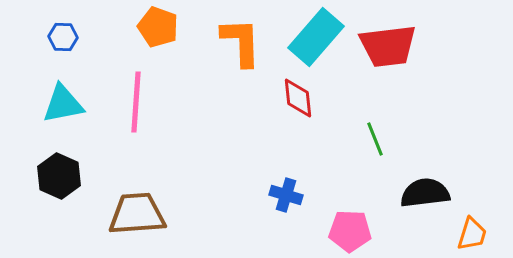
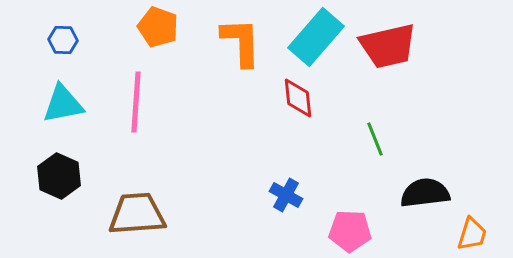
blue hexagon: moved 3 px down
red trapezoid: rotated 6 degrees counterclockwise
blue cross: rotated 12 degrees clockwise
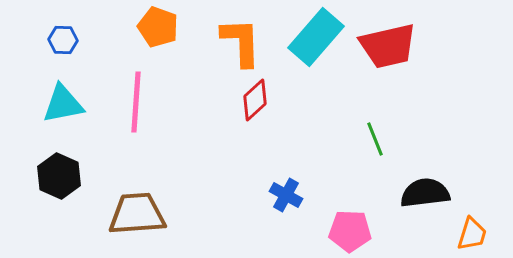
red diamond: moved 43 px left, 2 px down; rotated 54 degrees clockwise
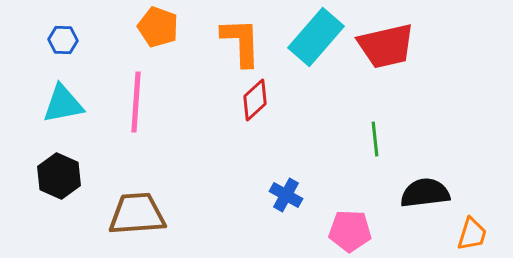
red trapezoid: moved 2 px left
green line: rotated 16 degrees clockwise
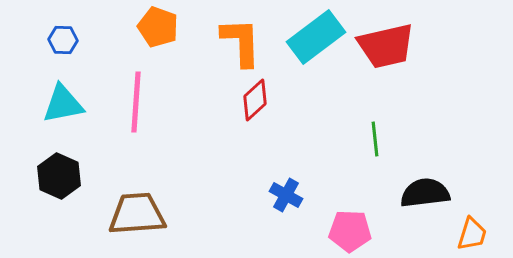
cyan rectangle: rotated 12 degrees clockwise
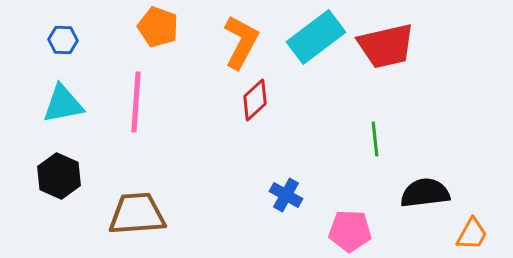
orange L-shape: rotated 30 degrees clockwise
orange trapezoid: rotated 12 degrees clockwise
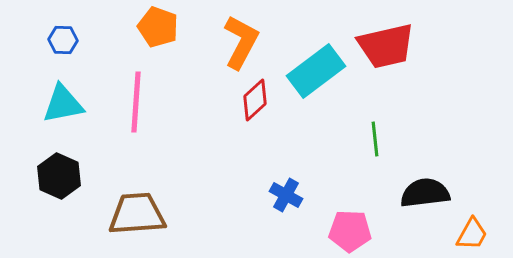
cyan rectangle: moved 34 px down
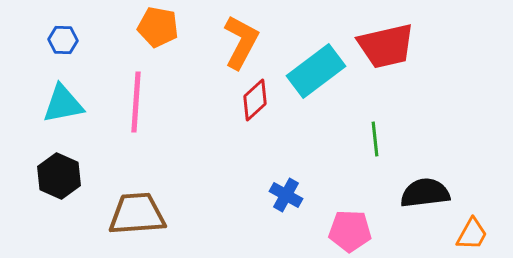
orange pentagon: rotated 9 degrees counterclockwise
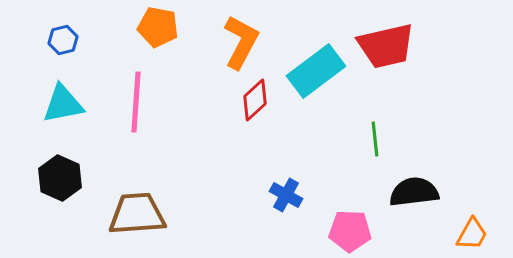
blue hexagon: rotated 16 degrees counterclockwise
black hexagon: moved 1 px right, 2 px down
black semicircle: moved 11 px left, 1 px up
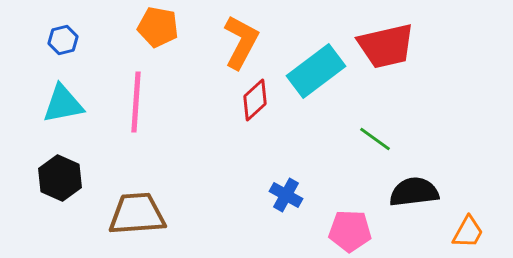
green line: rotated 48 degrees counterclockwise
orange trapezoid: moved 4 px left, 2 px up
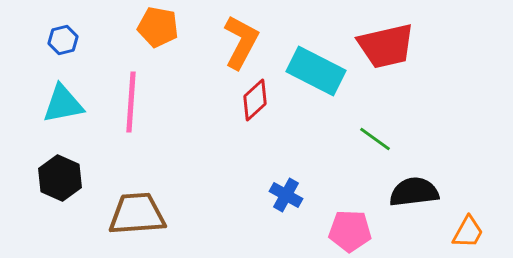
cyan rectangle: rotated 64 degrees clockwise
pink line: moved 5 px left
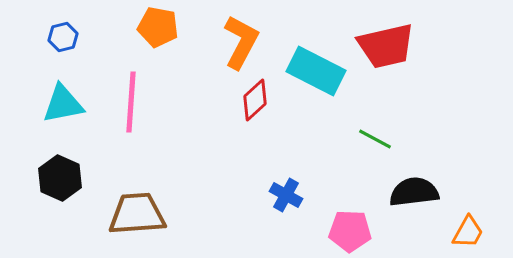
blue hexagon: moved 3 px up
green line: rotated 8 degrees counterclockwise
